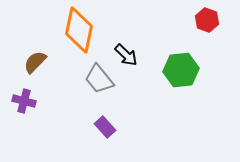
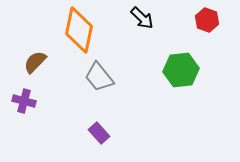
black arrow: moved 16 px right, 37 px up
gray trapezoid: moved 2 px up
purple rectangle: moved 6 px left, 6 px down
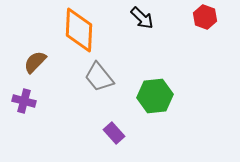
red hexagon: moved 2 px left, 3 px up
orange diamond: rotated 9 degrees counterclockwise
green hexagon: moved 26 px left, 26 px down
purple rectangle: moved 15 px right
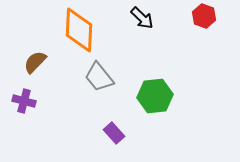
red hexagon: moved 1 px left, 1 px up
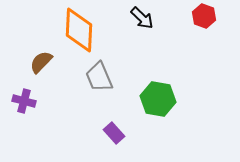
brown semicircle: moved 6 px right
gray trapezoid: rotated 16 degrees clockwise
green hexagon: moved 3 px right, 3 px down; rotated 16 degrees clockwise
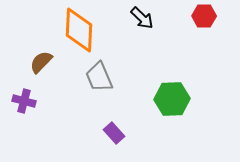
red hexagon: rotated 20 degrees counterclockwise
green hexagon: moved 14 px right; rotated 12 degrees counterclockwise
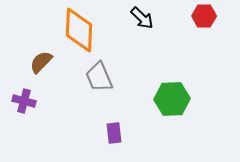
purple rectangle: rotated 35 degrees clockwise
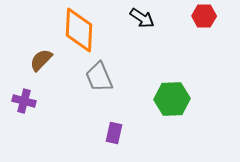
black arrow: rotated 10 degrees counterclockwise
brown semicircle: moved 2 px up
purple rectangle: rotated 20 degrees clockwise
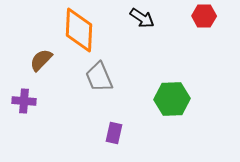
purple cross: rotated 10 degrees counterclockwise
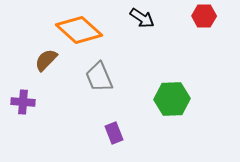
orange diamond: rotated 51 degrees counterclockwise
brown semicircle: moved 5 px right
purple cross: moved 1 px left, 1 px down
purple rectangle: rotated 35 degrees counterclockwise
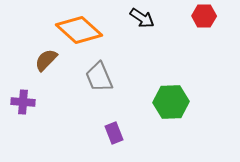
green hexagon: moved 1 px left, 3 px down
